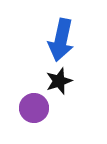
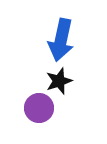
purple circle: moved 5 px right
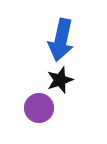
black star: moved 1 px right, 1 px up
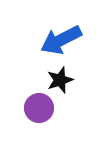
blue arrow: rotated 51 degrees clockwise
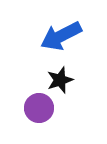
blue arrow: moved 4 px up
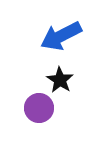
black star: rotated 20 degrees counterclockwise
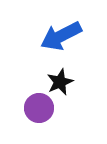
black star: moved 2 px down; rotated 16 degrees clockwise
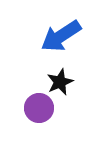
blue arrow: rotated 6 degrees counterclockwise
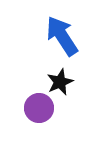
blue arrow: moved 1 px right; rotated 90 degrees clockwise
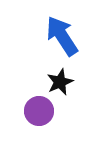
purple circle: moved 3 px down
